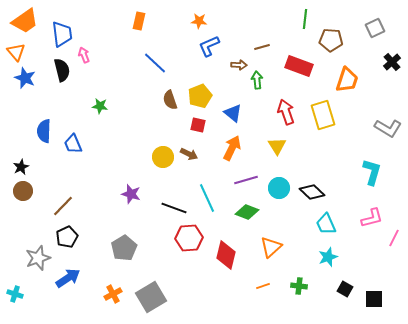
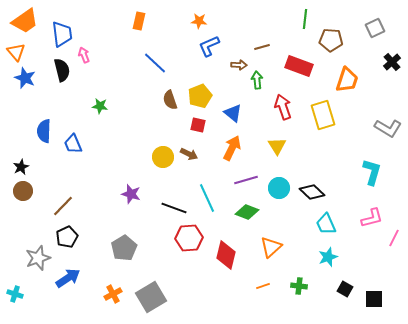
red arrow at (286, 112): moved 3 px left, 5 px up
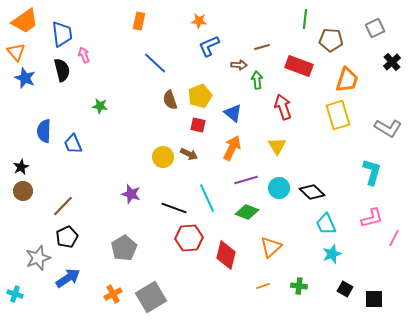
yellow rectangle at (323, 115): moved 15 px right
cyan star at (328, 257): moved 4 px right, 3 px up
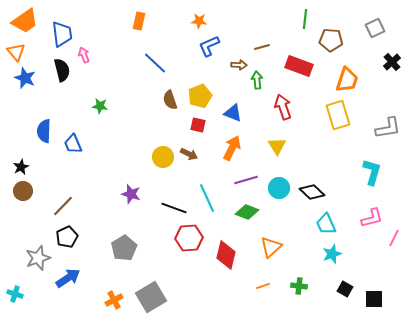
blue triangle at (233, 113): rotated 18 degrees counterclockwise
gray L-shape at (388, 128): rotated 40 degrees counterclockwise
orange cross at (113, 294): moved 1 px right, 6 px down
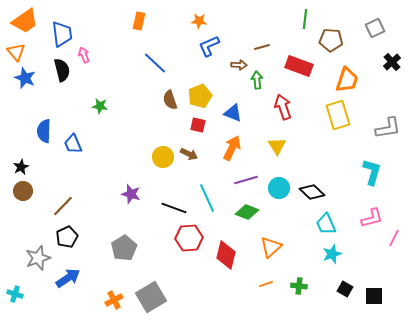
orange line at (263, 286): moved 3 px right, 2 px up
black square at (374, 299): moved 3 px up
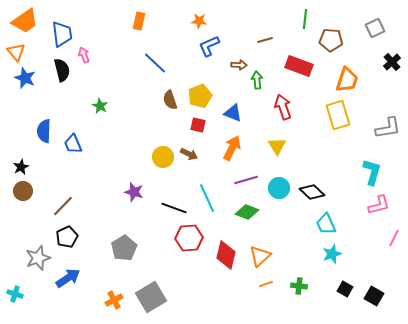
brown line at (262, 47): moved 3 px right, 7 px up
green star at (100, 106): rotated 21 degrees clockwise
purple star at (131, 194): moved 3 px right, 2 px up
pink L-shape at (372, 218): moved 7 px right, 13 px up
orange triangle at (271, 247): moved 11 px left, 9 px down
black square at (374, 296): rotated 30 degrees clockwise
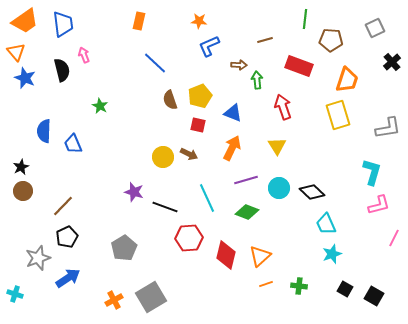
blue trapezoid at (62, 34): moved 1 px right, 10 px up
black line at (174, 208): moved 9 px left, 1 px up
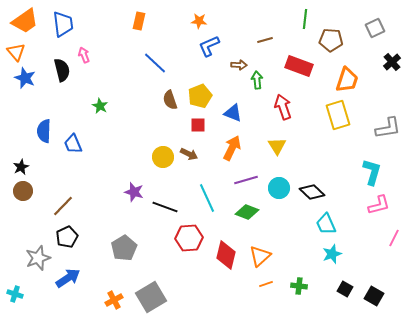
red square at (198, 125): rotated 14 degrees counterclockwise
